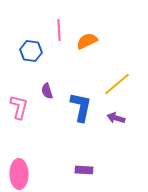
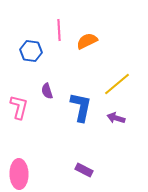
purple rectangle: rotated 24 degrees clockwise
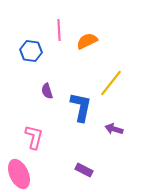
yellow line: moved 6 px left, 1 px up; rotated 12 degrees counterclockwise
pink L-shape: moved 15 px right, 30 px down
purple arrow: moved 2 px left, 11 px down
pink ellipse: rotated 24 degrees counterclockwise
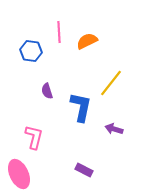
pink line: moved 2 px down
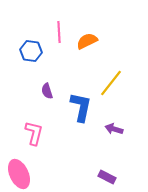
pink L-shape: moved 4 px up
purple rectangle: moved 23 px right, 7 px down
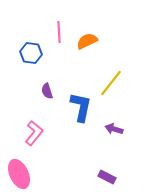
blue hexagon: moved 2 px down
pink L-shape: rotated 25 degrees clockwise
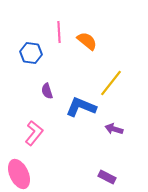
orange semicircle: rotated 65 degrees clockwise
blue L-shape: rotated 80 degrees counterclockwise
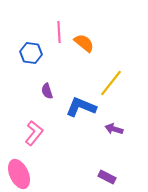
orange semicircle: moved 3 px left, 2 px down
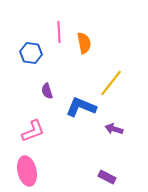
orange semicircle: rotated 40 degrees clockwise
pink L-shape: moved 1 px left, 2 px up; rotated 30 degrees clockwise
pink ellipse: moved 8 px right, 3 px up; rotated 12 degrees clockwise
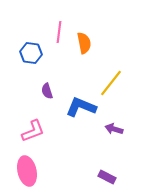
pink line: rotated 10 degrees clockwise
